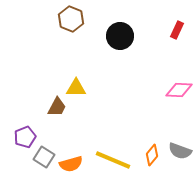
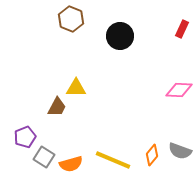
red rectangle: moved 5 px right, 1 px up
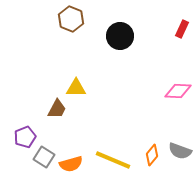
pink diamond: moved 1 px left, 1 px down
brown trapezoid: moved 2 px down
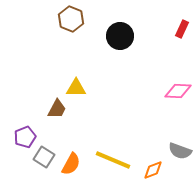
orange diamond: moved 1 px right, 15 px down; rotated 30 degrees clockwise
orange semicircle: rotated 45 degrees counterclockwise
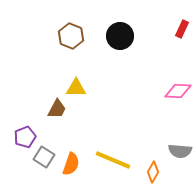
brown hexagon: moved 17 px down
gray semicircle: rotated 15 degrees counterclockwise
orange semicircle: rotated 10 degrees counterclockwise
orange diamond: moved 2 px down; rotated 40 degrees counterclockwise
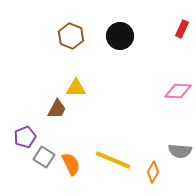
orange semicircle: rotated 45 degrees counterclockwise
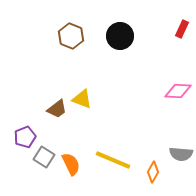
yellow triangle: moved 6 px right, 11 px down; rotated 20 degrees clockwise
brown trapezoid: rotated 25 degrees clockwise
gray semicircle: moved 1 px right, 3 px down
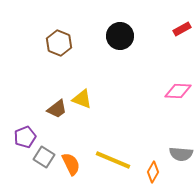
red rectangle: rotated 36 degrees clockwise
brown hexagon: moved 12 px left, 7 px down
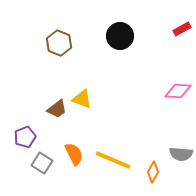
gray square: moved 2 px left, 6 px down
orange semicircle: moved 3 px right, 10 px up
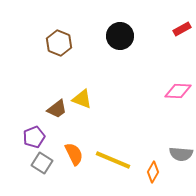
purple pentagon: moved 9 px right
